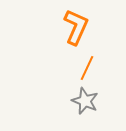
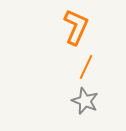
orange line: moved 1 px left, 1 px up
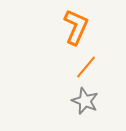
orange line: rotated 15 degrees clockwise
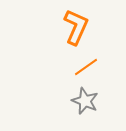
orange line: rotated 15 degrees clockwise
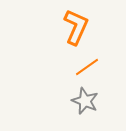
orange line: moved 1 px right
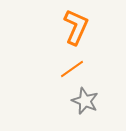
orange line: moved 15 px left, 2 px down
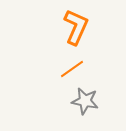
gray star: rotated 12 degrees counterclockwise
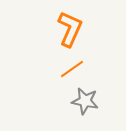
orange L-shape: moved 6 px left, 2 px down
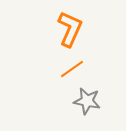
gray star: moved 2 px right
